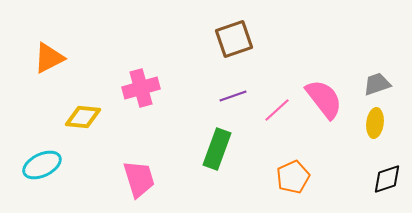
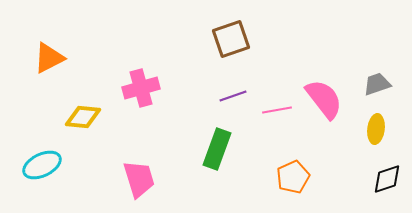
brown square: moved 3 px left
pink line: rotated 32 degrees clockwise
yellow ellipse: moved 1 px right, 6 px down
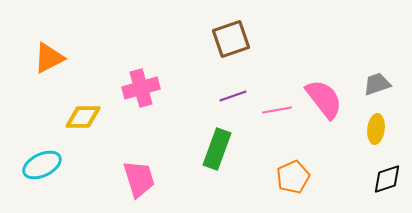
yellow diamond: rotated 6 degrees counterclockwise
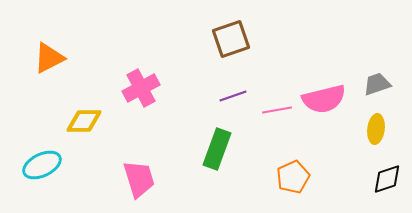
pink cross: rotated 12 degrees counterclockwise
pink semicircle: rotated 114 degrees clockwise
yellow diamond: moved 1 px right, 4 px down
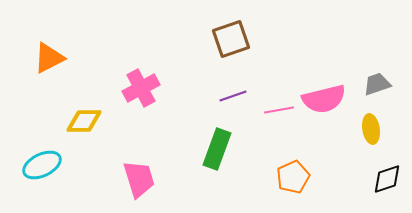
pink line: moved 2 px right
yellow ellipse: moved 5 px left; rotated 16 degrees counterclockwise
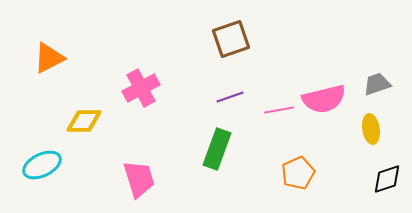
purple line: moved 3 px left, 1 px down
orange pentagon: moved 5 px right, 4 px up
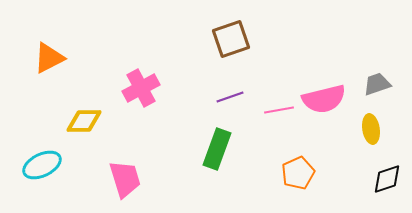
pink trapezoid: moved 14 px left
